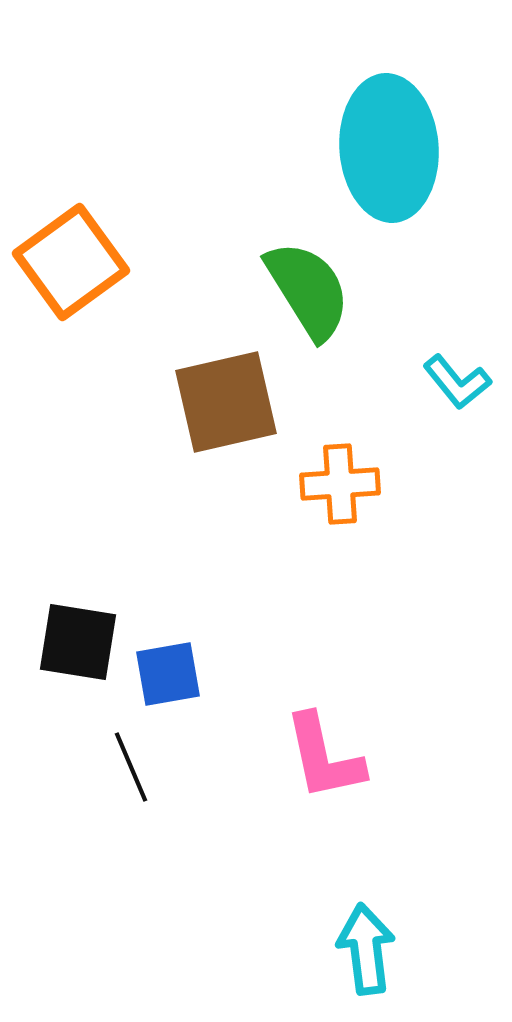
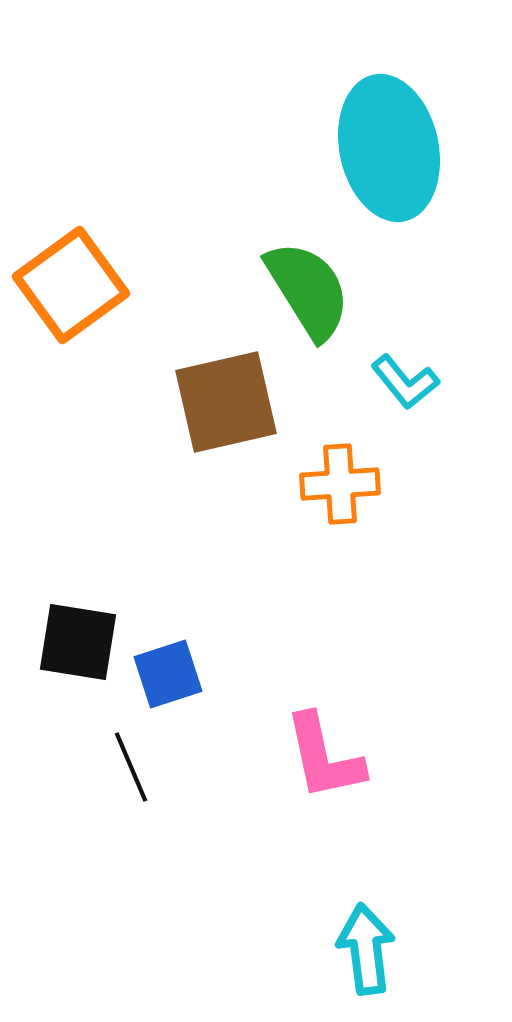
cyan ellipse: rotated 8 degrees counterclockwise
orange square: moved 23 px down
cyan L-shape: moved 52 px left
blue square: rotated 8 degrees counterclockwise
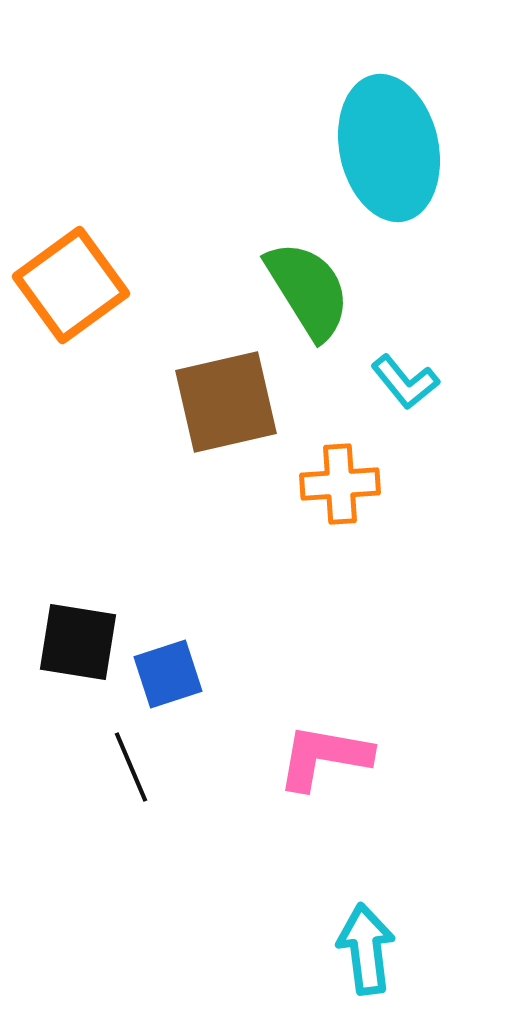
pink L-shape: rotated 112 degrees clockwise
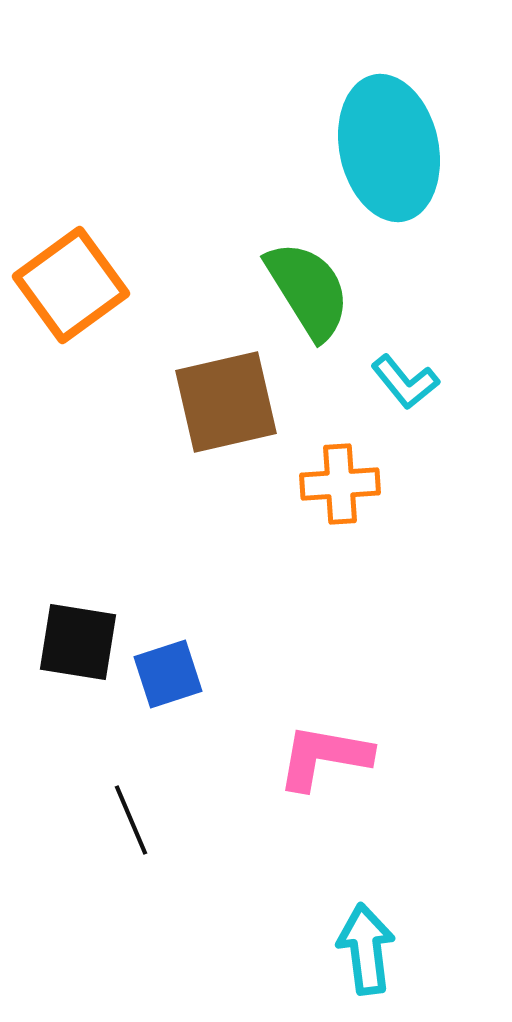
black line: moved 53 px down
